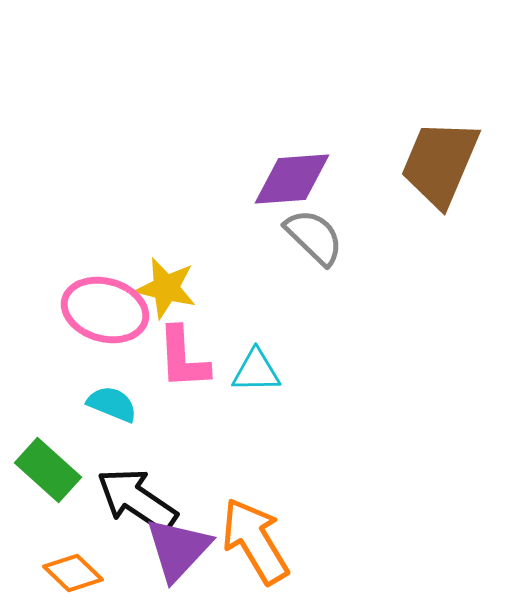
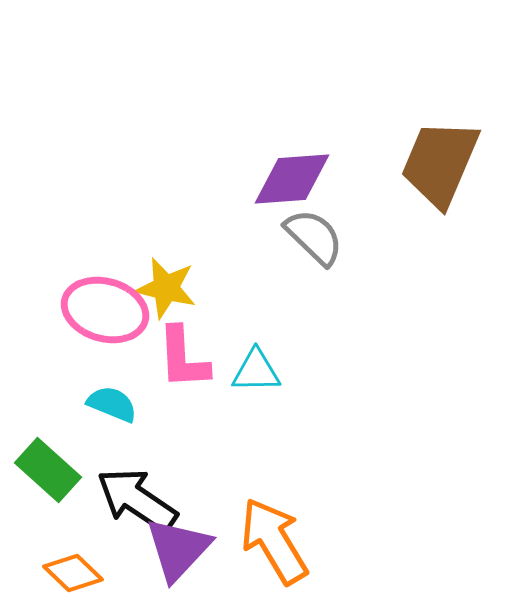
orange arrow: moved 19 px right
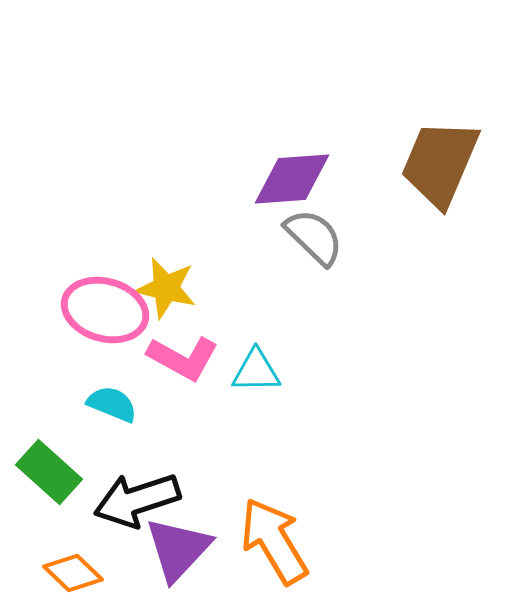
pink L-shape: rotated 58 degrees counterclockwise
green rectangle: moved 1 px right, 2 px down
black arrow: rotated 52 degrees counterclockwise
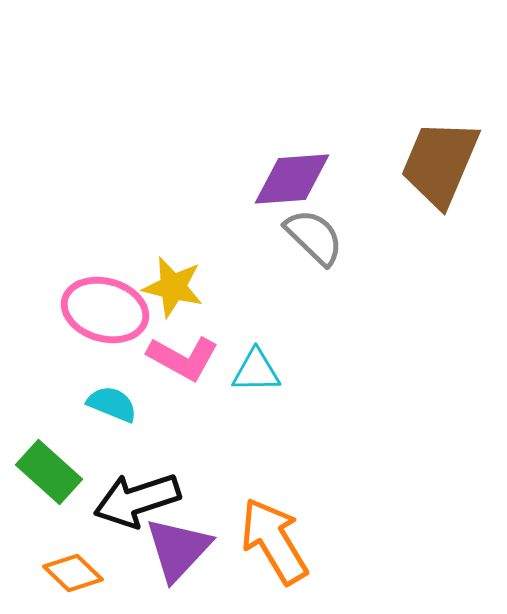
yellow star: moved 7 px right, 1 px up
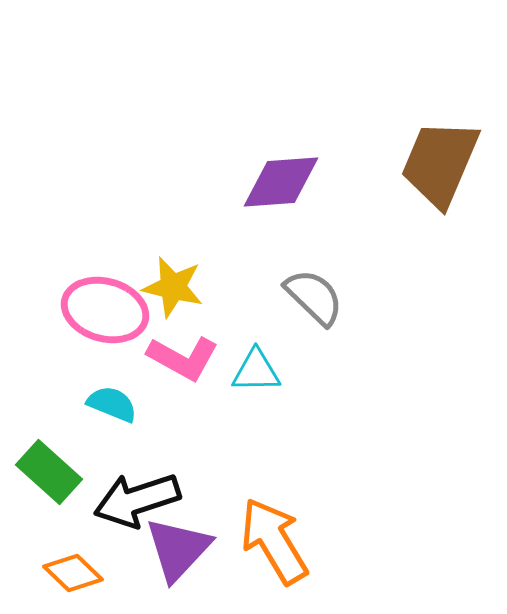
purple diamond: moved 11 px left, 3 px down
gray semicircle: moved 60 px down
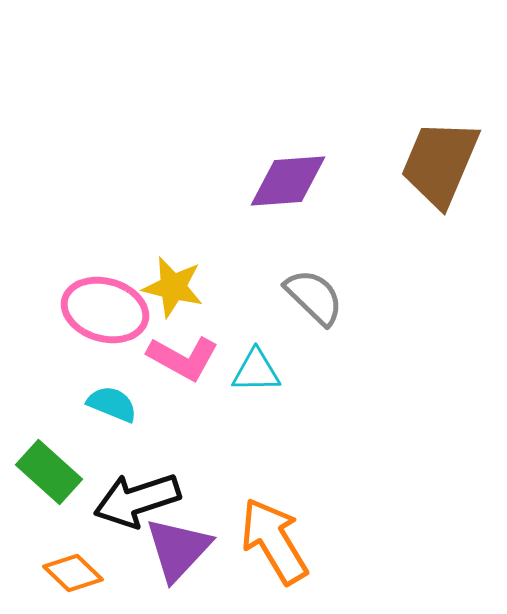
purple diamond: moved 7 px right, 1 px up
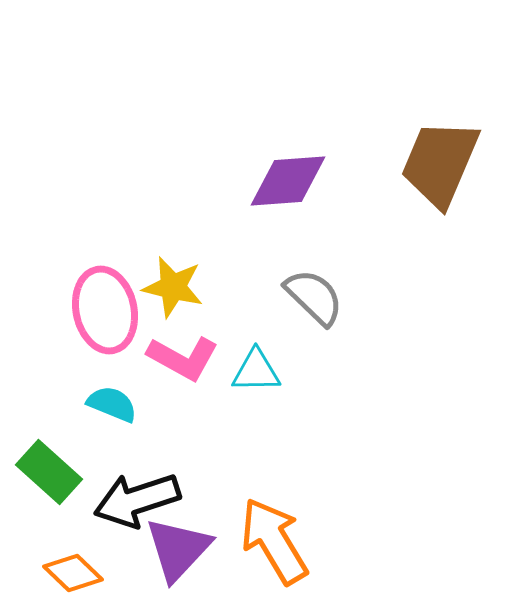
pink ellipse: rotated 62 degrees clockwise
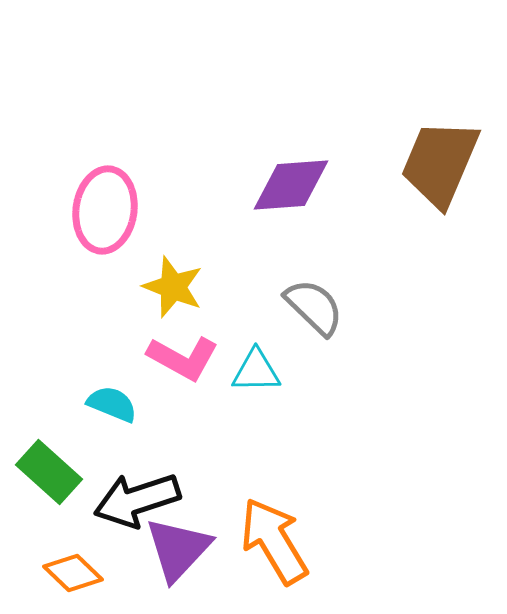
purple diamond: moved 3 px right, 4 px down
yellow star: rotated 8 degrees clockwise
gray semicircle: moved 10 px down
pink ellipse: moved 100 px up; rotated 20 degrees clockwise
